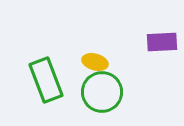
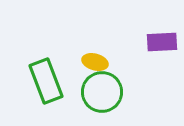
green rectangle: moved 1 px down
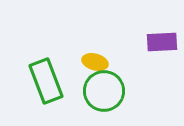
green circle: moved 2 px right, 1 px up
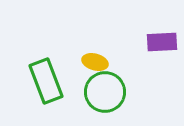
green circle: moved 1 px right, 1 px down
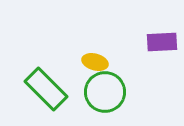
green rectangle: moved 8 px down; rotated 24 degrees counterclockwise
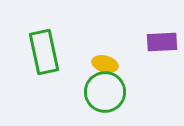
yellow ellipse: moved 10 px right, 2 px down
green rectangle: moved 2 px left, 37 px up; rotated 33 degrees clockwise
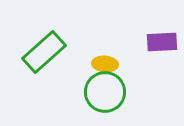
green rectangle: rotated 60 degrees clockwise
yellow ellipse: rotated 10 degrees counterclockwise
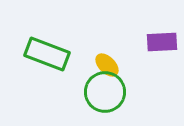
green rectangle: moved 3 px right, 2 px down; rotated 63 degrees clockwise
yellow ellipse: moved 2 px right, 1 px down; rotated 40 degrees clockwise
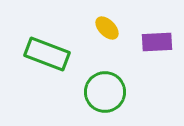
purple rectangle: moved 5 px left
yellow ellipse: moved 37 px up
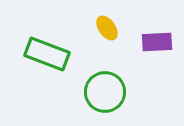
yellow ellipse: rotated 10 degrees clockwise
